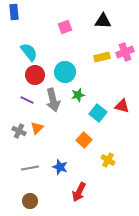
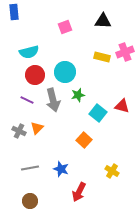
cyan semicircle: rotated 114 degrees clockwise
yellow rectangle: rotated 28 degrees clockwise
yellow cross: moved 4 px right, 11 px down
blue star: moved 1 px right, 2 px down
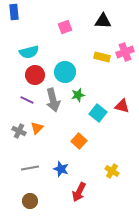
orange square: moved 5 px left, 1 px down
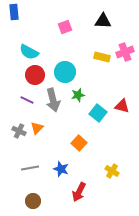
cyan semicircle: rotated 42 degrees clockwise
orange square: moved 2 px down
brown circle: moved 3 px right
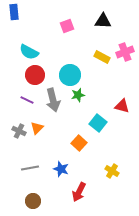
pink square: moved 2 px right, 1 px up
yellow rectangle: rotated 14 degrees clockwise
cyan circle: moved 5 px right, 3 px down
cyan square: moved 10 px down
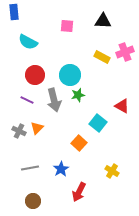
pink square: rotated 24 degrees clockwise
cyan semicircle: moved 1 px left, 10 px up
gray arrow: moved 1 px right
red triangle: rotated 14 degrees clockwise
blue star: rotated 21 degrees clockwise
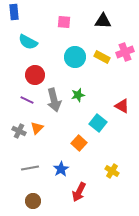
pink square: moved 3 px left, 4 px up
cyan circle: moved 5 px right, 18 px up
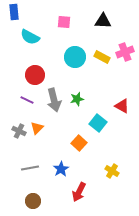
cyan semicircle: moved 2 px right, 5 px up
green star: moved 1 px left, 4 px down
